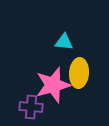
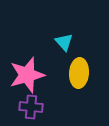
cyan triangle: rotated 42 degrees clockwise
pink star: moved 26 px left, 10 px up
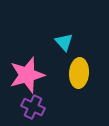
purple cross: moved 2 px right; rotated 20 degrees clockwise
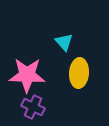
pink star: rotated 18 degrees clockwise
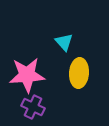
pink star: rotated 6 degrees counterclockwise
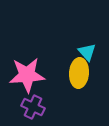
cyan triangle: moved 23 px right, 10 px down
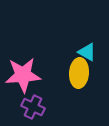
cyan triangle: rotated 18 degrees counterclockwise
pink star: moved 4 px left
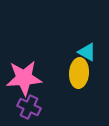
pink star: moved 1 px right, 3 px down
purple cross: moved 4 px left
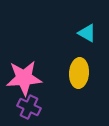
cyan triangle: moved 19 px up
